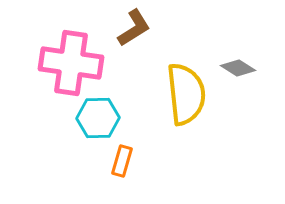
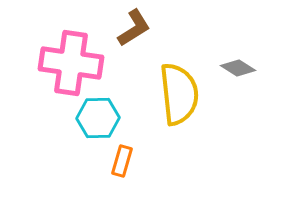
yellow semicircle: moved 7 px left
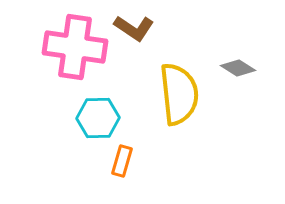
brown L-shape: rotated 66 degrees clockwise
pink cross: moved 4 px right, 16 px up
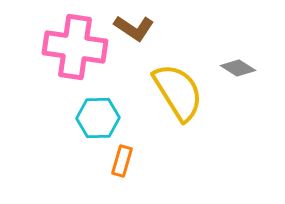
yellow semicircle: moved 1 px left, 2 px up; rotated 26 degrees counterclockwise
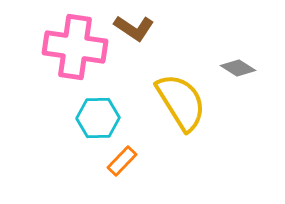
yellow semicircle: moved 3 px right, 10 px down
orange rectangle: rotated 28 degrees clockwise
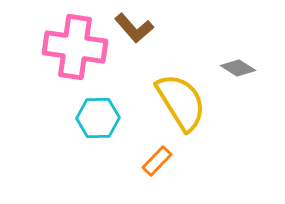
brown L-shape: rotated 15 degrees clockwise
orange rectangle: moved 35 px right
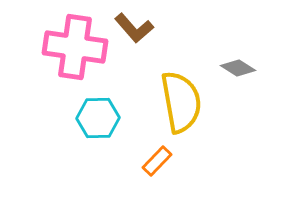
yellow semicircle: rotated 22 degrees clockwise
